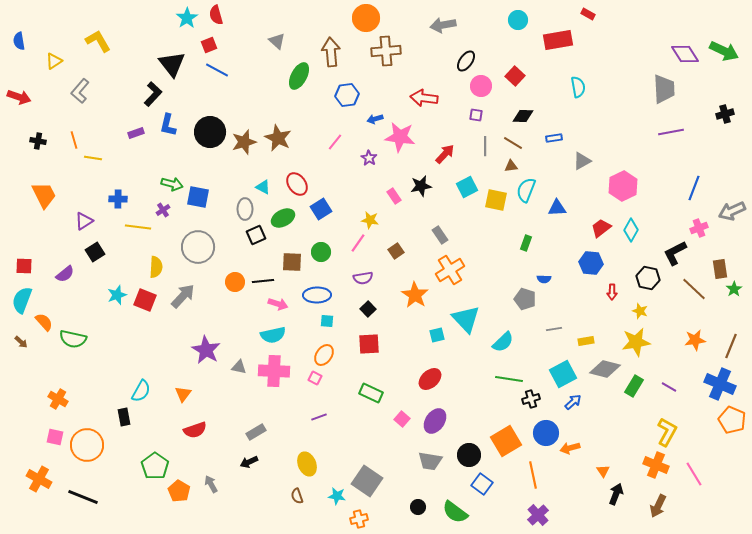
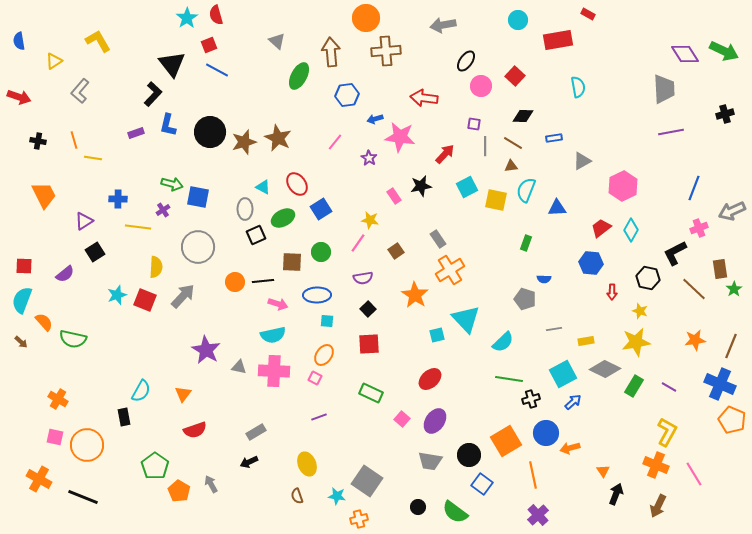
purple square at (476, 115): moved 2 px left, 9 px down
gray rectangle at (440, 235): moved 2 px left, 4 px down
gray diamond at (605, 369): rotated 12 degrees clockwise
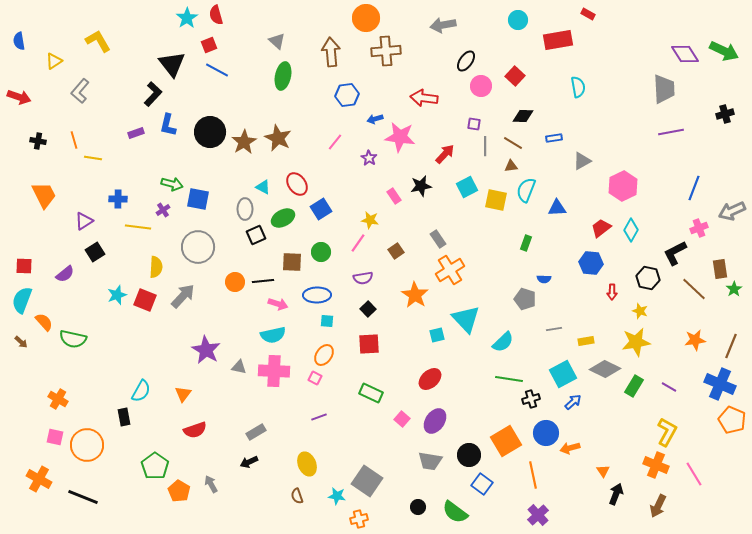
green ellipse at (299, 76): moved 16 px left; rotated 16 degrees counterclockwise
brown star at (244, 142): rotated 15 degrees counterclockwise
blue square at (198, 197): moved 2 px down
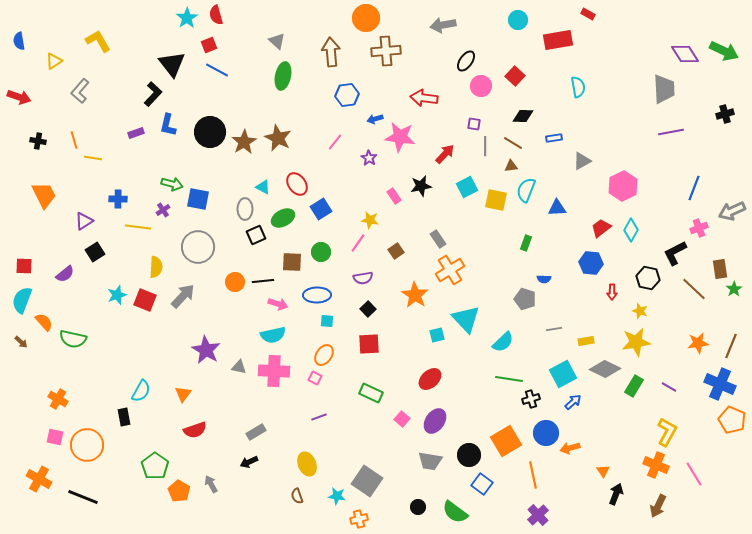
orange star at (695, 340): moved 3 px right, 3 px down
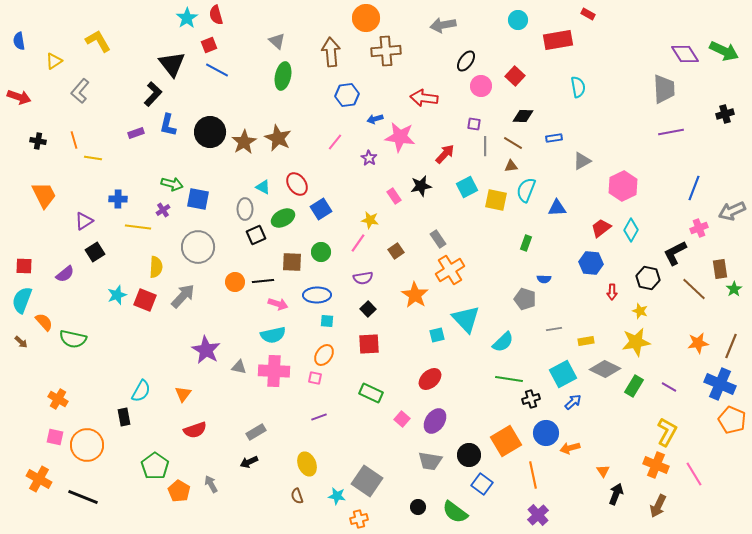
pink square at (315, 378): rotated 16 degrees counterclockwise
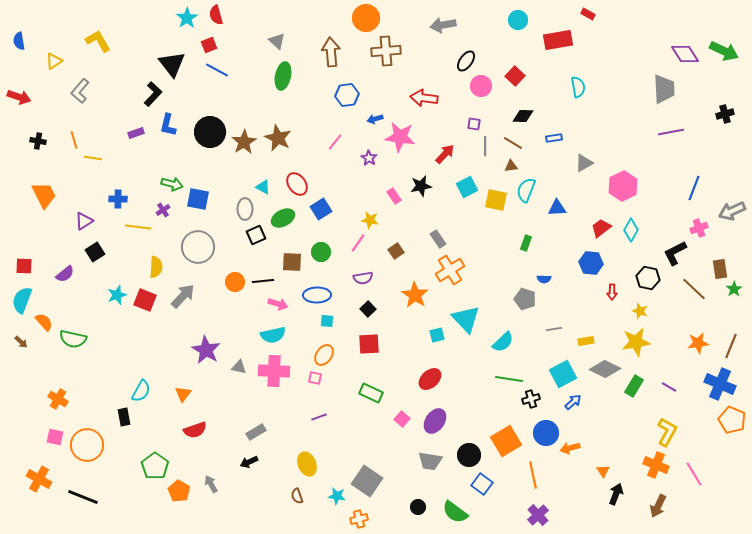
gray triangle at (582, 161): moved 2 px right, 2 px down
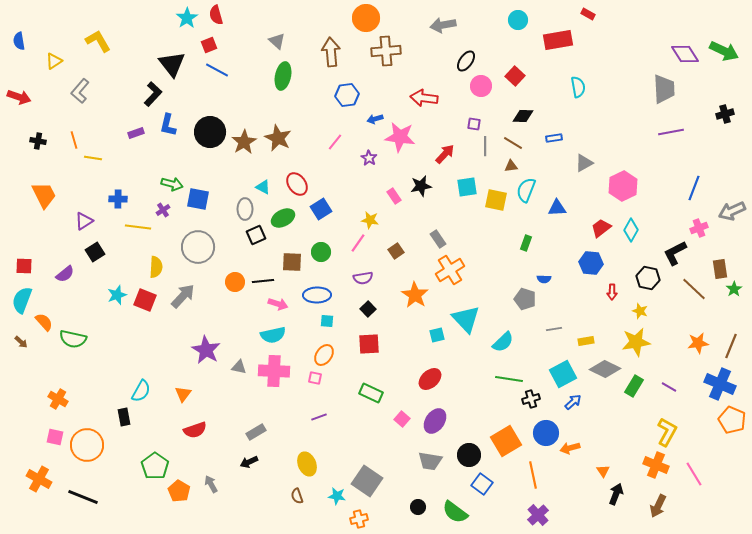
cyan square at (467, 187): rotated 20 degrees clockwise
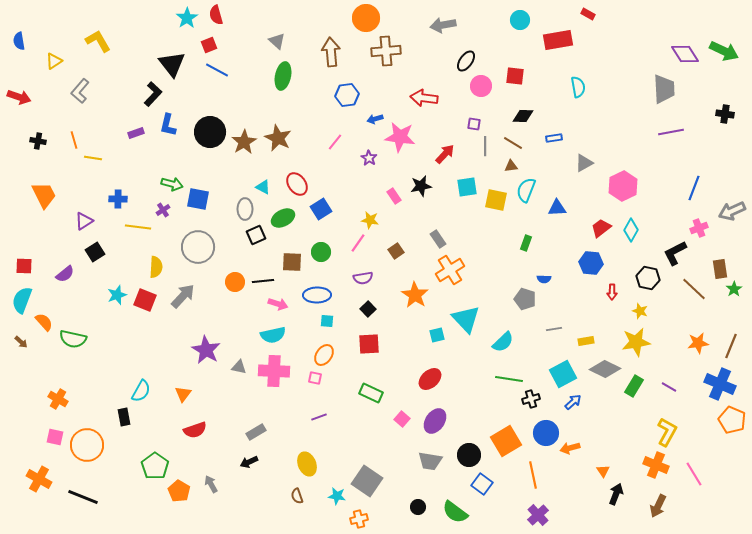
cyan circle at (518, 20): moved 2 px right
red square at (515, 76): rotated 36 degrees counterclockwise
black cross at (725, 114): rotated 24 degrees clockwise
